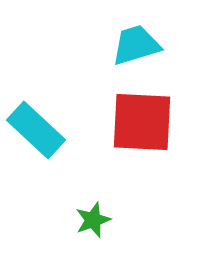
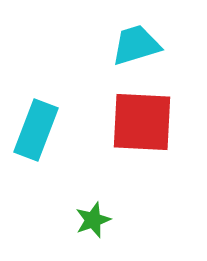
cyan rectangle: rotated 68 degrees clockwise
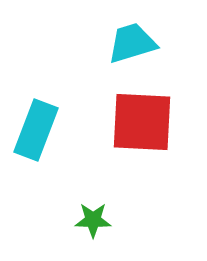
cyan trapezoid: moved 4 px left, 2 px up
green star: rotated 21 degrees clockwise
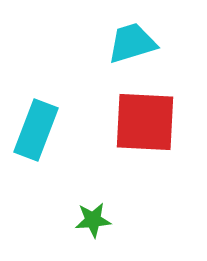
red square: moved 3 px right
green star: rotated 6 degrees counterclockwise
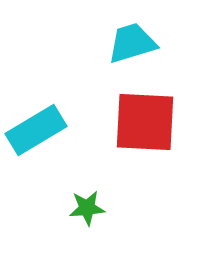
cyan rectangle: rotated 38 degrees clockwise
green star: moved 6 px left, 12 px up
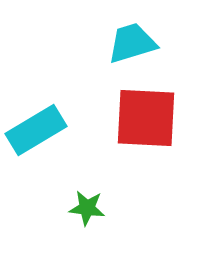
red square: moved 1 px right, 4 px up
green star: rotated 12 degrees clockwise
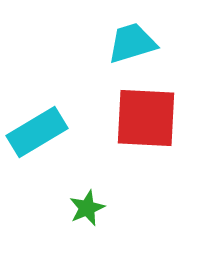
cyan rectangle: moved 1 px right, 2 px down
green star: rotated 30 degrees counterclockwise
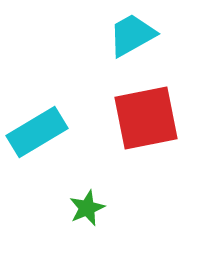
cyan trapezoid: moved 8 px up; rotated 12 degrees counterclockwise
red square: rotated 14 degrees counterclockwise
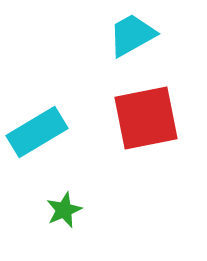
green star: moved 23 px left, 2 px down
